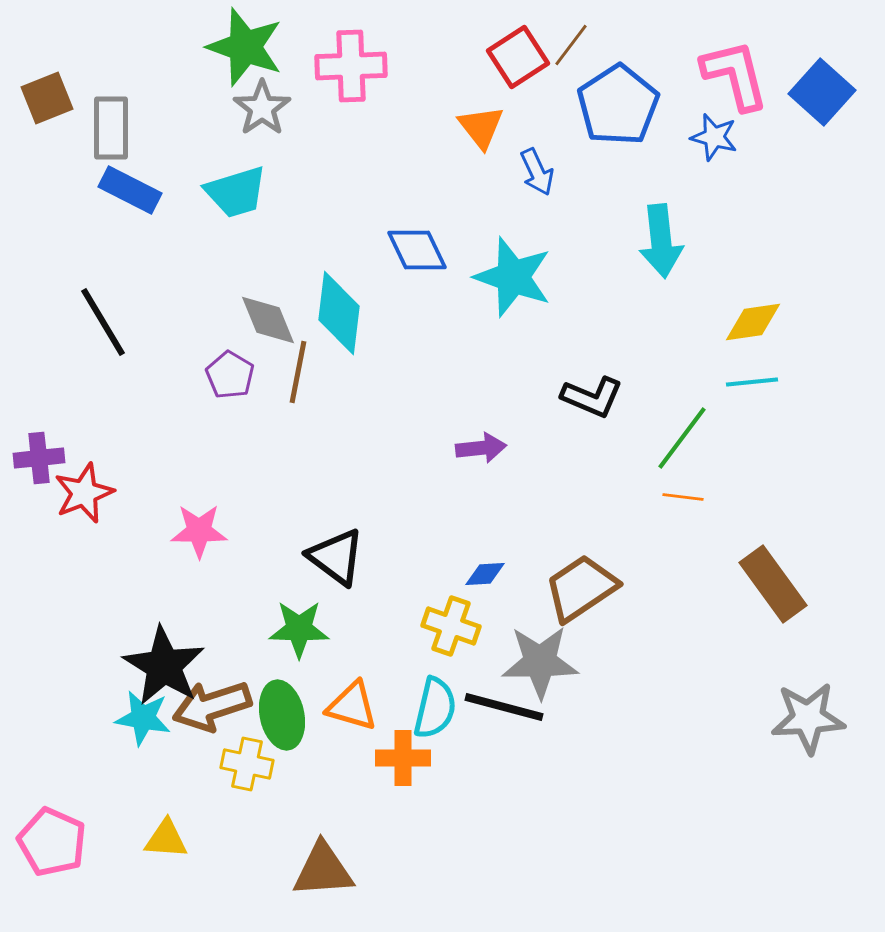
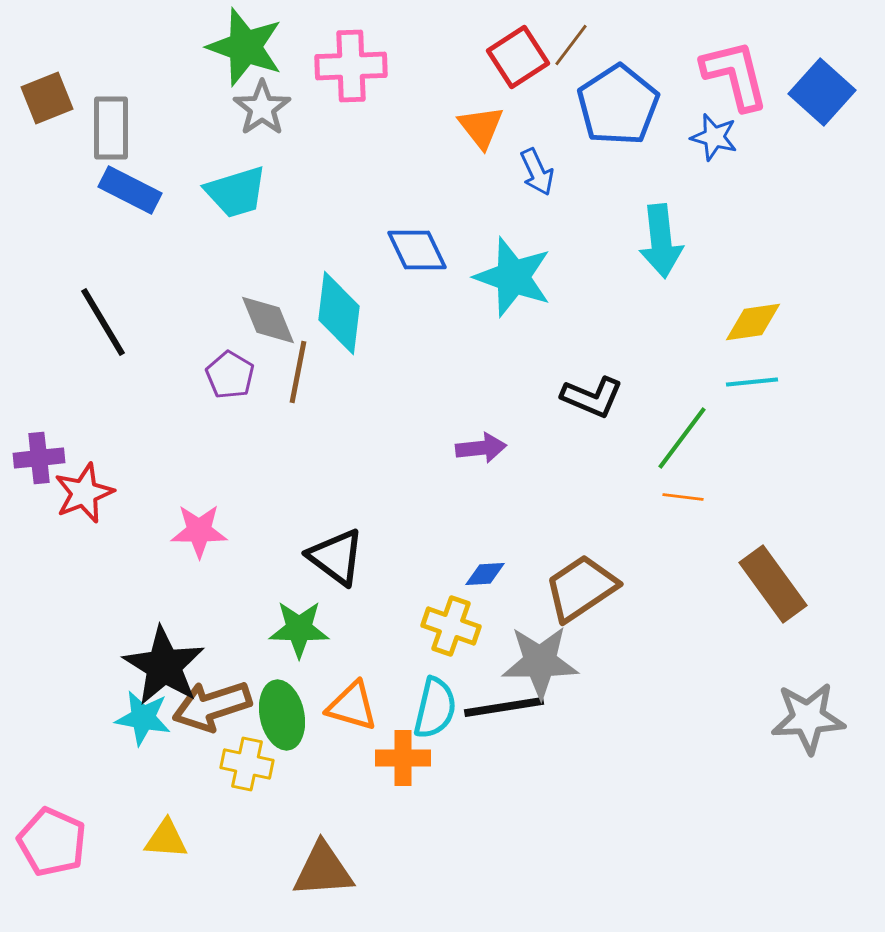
black line at (504, 707): rotated 24 degrees counterclockwise
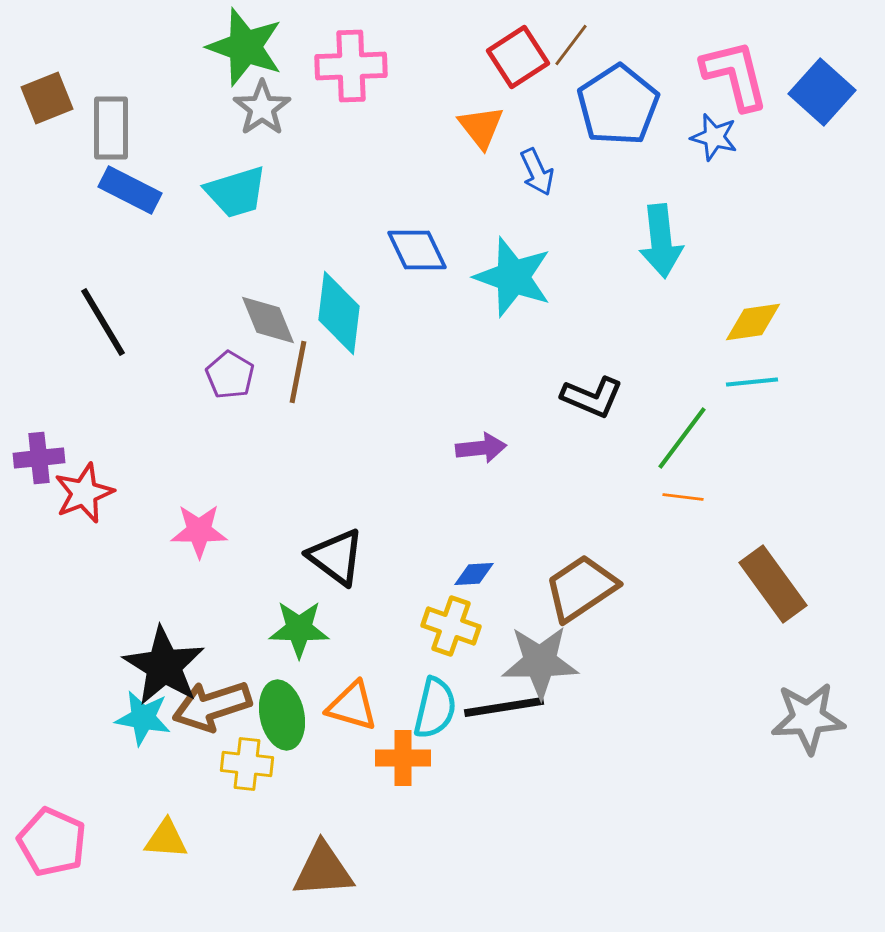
blue diamond at (485, 574): moved 11 px left
yellow cross at (247, 764): rotated 6 degrees counterclockwise
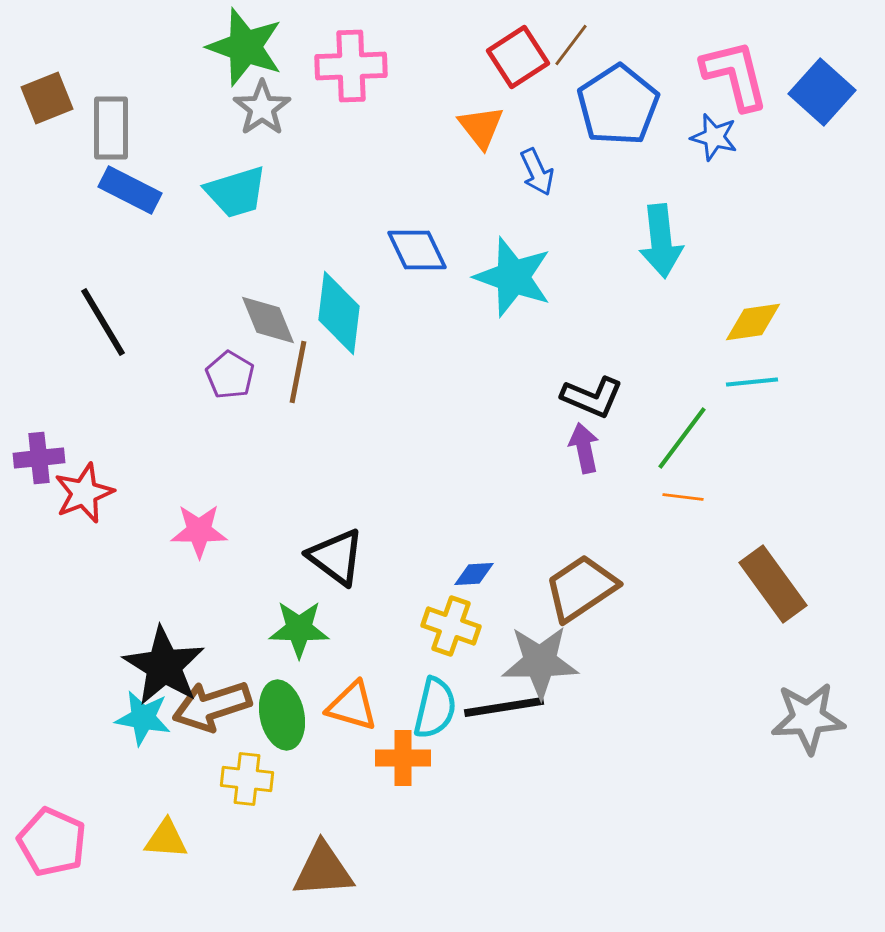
purple arrow at (481, 448): moved 103 px right; rotated 96 degrees counterclockwise
yellow cross at (247, 764): moved 15 px down
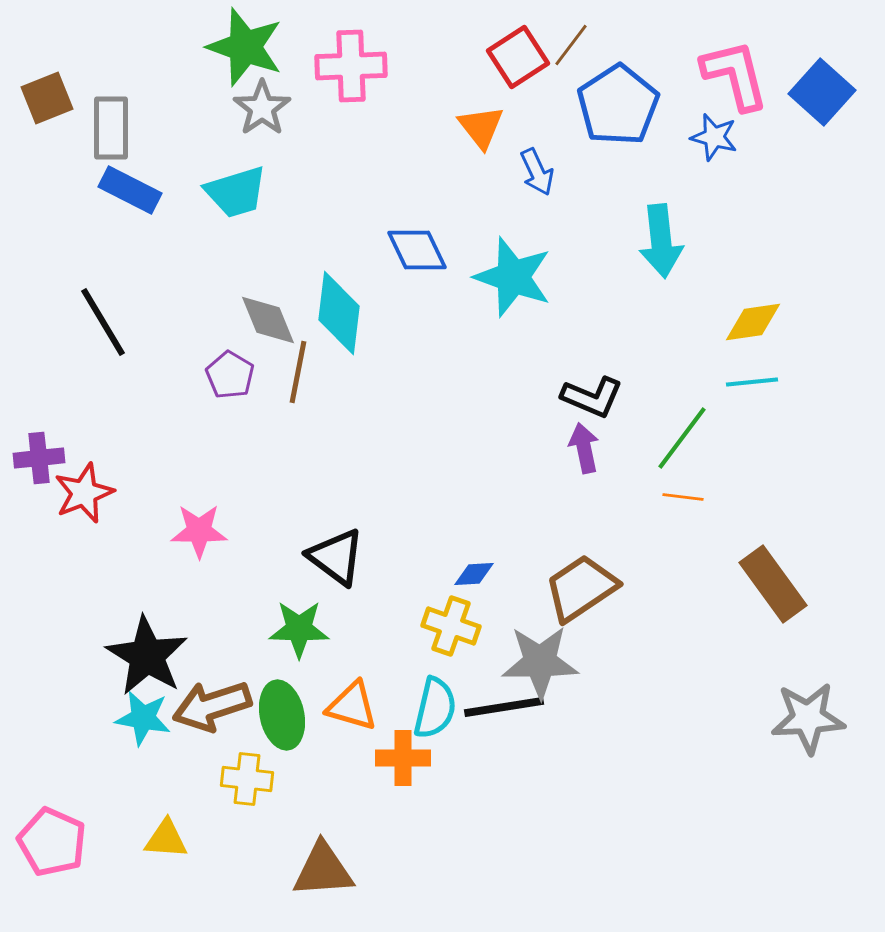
black star at (164, 666): moved 17 px left, 10 px up
